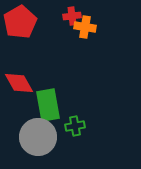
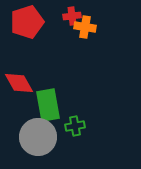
red pentagon: moved 7 px right; rotated 12 degrees clockwise
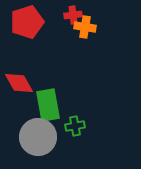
red cross: moved 1 px right, 1 px up
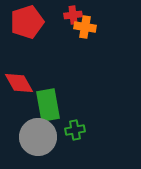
green cross: moved 4 px down
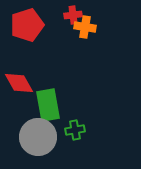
red pentagon: moved 3 px down
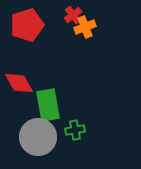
red cross: rotated 30 degrees counterclockwise
orange cross: rotated 30 degrees counterclockwise
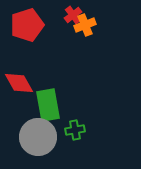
orange cross: moved 2 px up
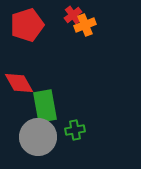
green rectangle: moved 3 px left, 1 px down
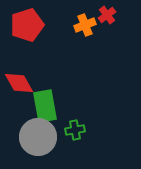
red cross: moved 34 px right
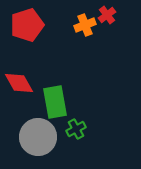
green rectangle: moved 10 px right, 4 px up
green cross: moved 1 px right, 1 px up; rotated 18 degrees counterclockwise
